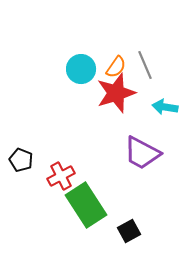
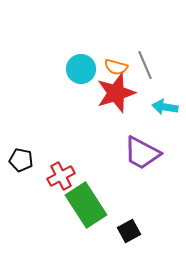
orange semicircle: rotated 70 degrees clockwise
black pentagon: rotated 10 degrees counterclockwise
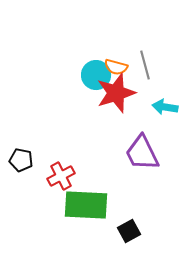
gray line: rotated 8 degrees clockwise
cyan circle: moved 15 px right, 6 px down
purple trapezoid: rotated 36 degrees clockwise
green rectangle: rotated 54 degrees counterclockwise
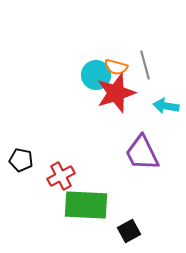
cyan arrow: moved 1 px right, 1 px up
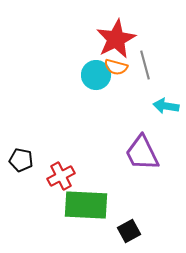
red star: moved 54 px up; rotated 9 degrees counterclockwise
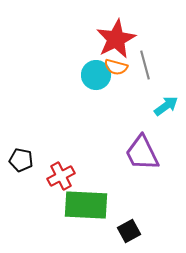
cyan arrow: rotated 135 degrees clockwise
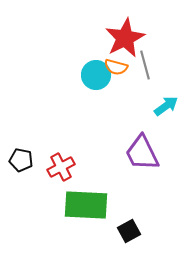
red star: moved 9 px right, 1 px up
red cross: moved 9 px up
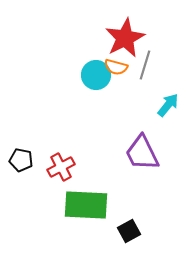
gray line: rotated 32 degrees clockwise
cyan arrow: moved 2 px right, 1 px up; rotated 15 degrees counterclockwise
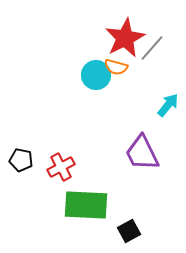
gray line: moved 7 px right, 17 px up; rotated 24 degrees clockwise
